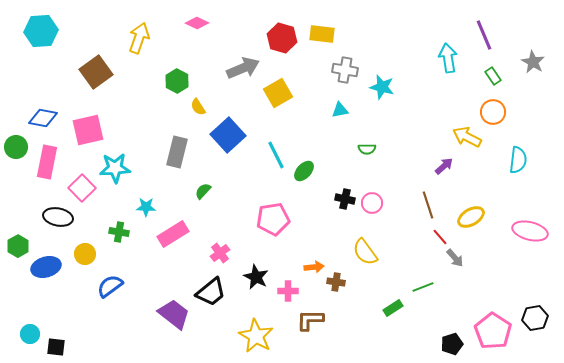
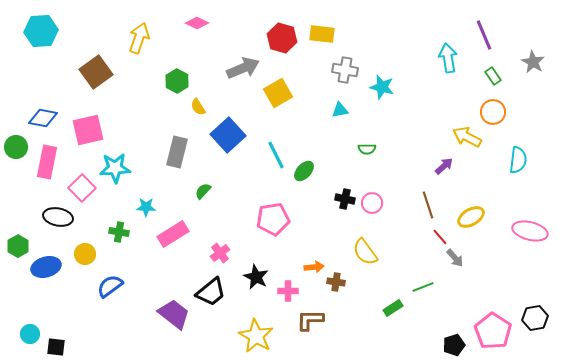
black pentagon at (452, 344): moved 2 px right, 1 px down
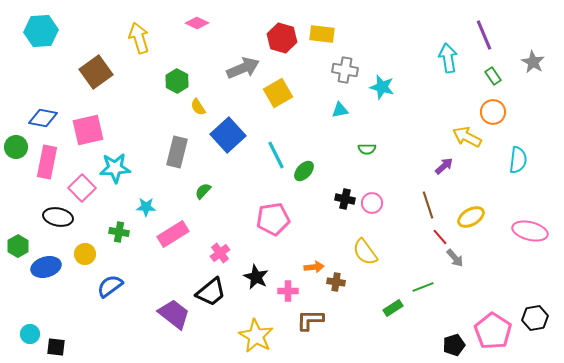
yellow arrow at (139, 38): rotated 36 degrees counterclockwise
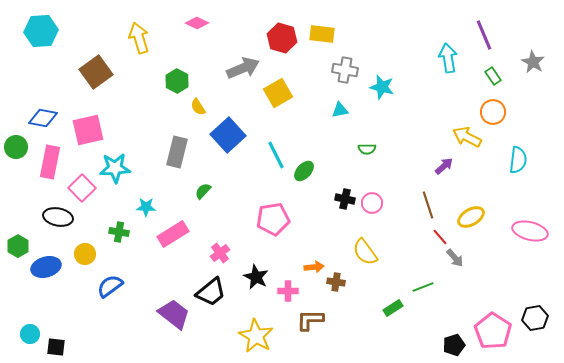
pink rectangle at (47, 162): moved 3 px right
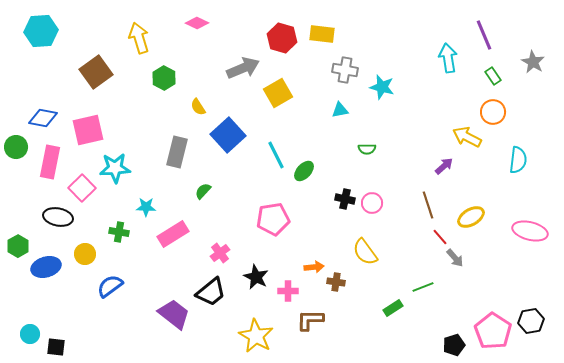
green hexagon at (177, 81): moved 13 px left, 3 px up
black hexagon at (535, 318): moved 4 px left, 3 px down
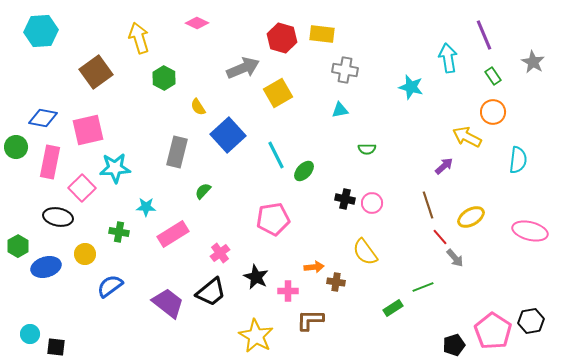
cyan star at (382, 87): moved 29 px right
purple trapezoid at (174, 314): moved 6 px left, 11 px up
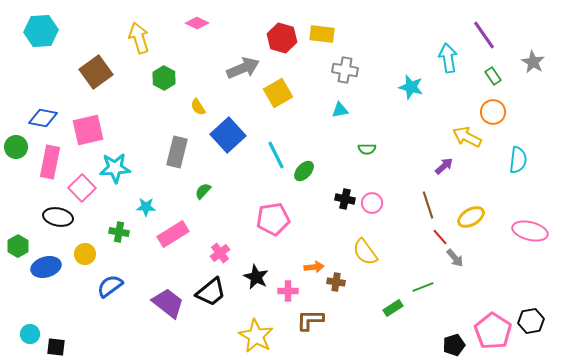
purple line at (484, 35): rotated 12 degrees counterclockwise
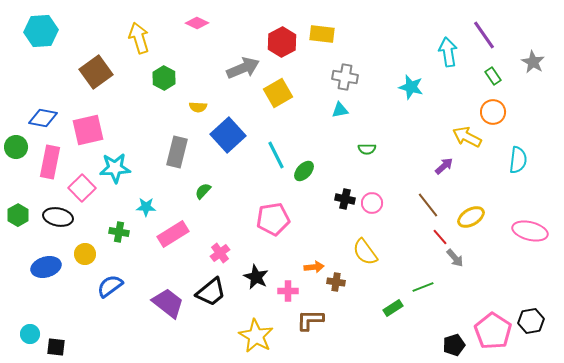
red hexagon at (282, 38): moved 4 px down; rotated 16 degrees clockwise
cyan arrow at (448, 58): moved 6 px up
gray cross at (345, 70): moved 7 px down
yellow semicircle at (198, 107): rotated 54 degrees counterclockwise
brown line at (428, 205): rotated 20 degrees counterclockwise
green hexagon at (18, 246): moved 31 px up
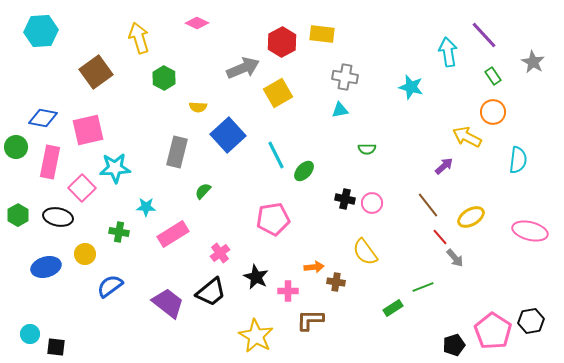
purple line at (484, 35): rotated 8 degrees counterclockwise
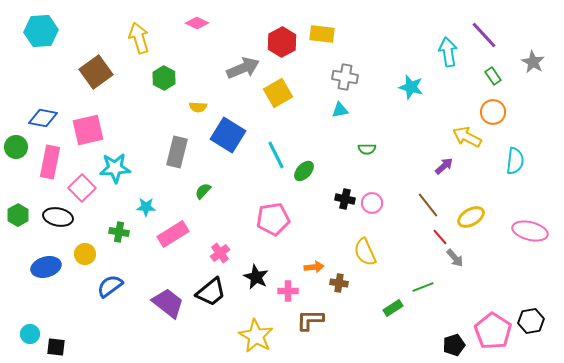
blue square at (228, 135): rotated 16 degrees counterclockwise
cyan semicircle at (518, 160): moved 3 px left, 1 px down
yellow semicircle at (365, 252): rotated 12 degrees clockwise
brown cross at (336, 282): moved 3 px right, 1 px down
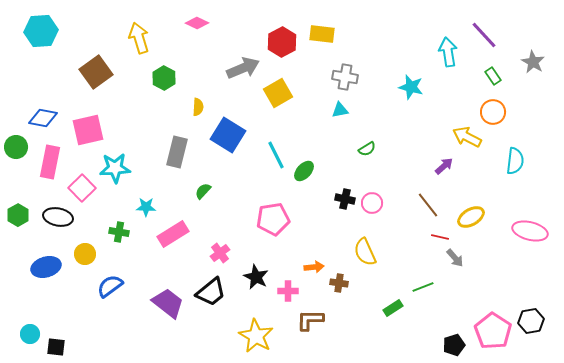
yellow semicircle at (198, 107): rotated 90 degrees counterclockwise
green semicircle at (367, 149): rotated 30 degrees counterclockwise
red line at (440, 237): rotated 36 degrees counterclockwise
